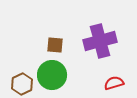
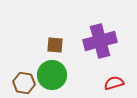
brown hexagon: moved 2 px right, 1 px up; rotated 25 degrees counterclockwise
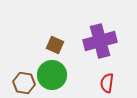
brown square: rotated 18 degrees clockwise
red semicircle: moved 7 px left; rotated 66 degrees counterclockwise
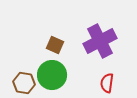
purple cross: rotated 12 degrees counterclockwise
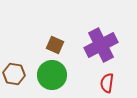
purple cross: moved 1 px right, 4 px down
brown hexagon: moved 10 px left, 9 px up
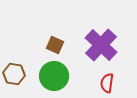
purple cross: rotated 20 degrees counterclockwise
green circle: moved 2 px right, 1 px down
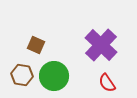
brown square: moved 19 px left
brown hexagon: moved 8 px right, 1 px down
red semicircle: rotated 42 degrees counterclockwise
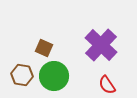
brown square: moved 8 px right, 3 px down
red semicircle: moved 2 px down
